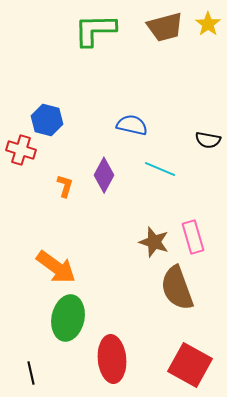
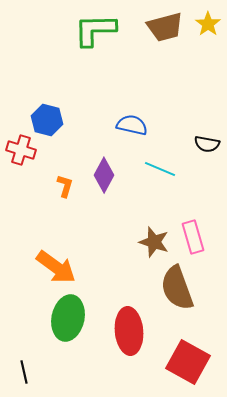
black semicircle: moved 1 px left, 4 px down
red ellipse: moved 17 px right, 28 px up
red square: moved 2 px left, 3 px up
black line: moved 7 px left, 1 px up
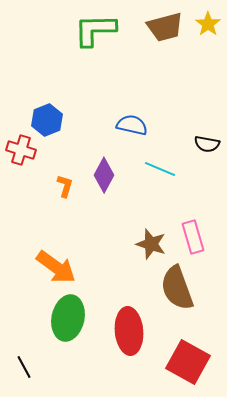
blue hexagon: rotated 24 degrees clockwise
brown star: moved 3 px left, 2 px down
black line: moved 5 px up; rotated 15 degrees counterclockwise
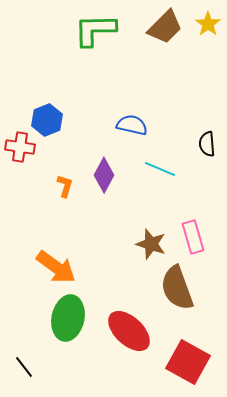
brown trapezoid: rotated 30 degrees counterclockwise
black semicircle: rotated 75 degrees clockwise
red cross: moved 1 px left, 3 px up; rotated 8 degrees counterclockwise
red ellipse: rotated 42 degrees counterclockwise
black line: rotated 10 degrees counterclockwise
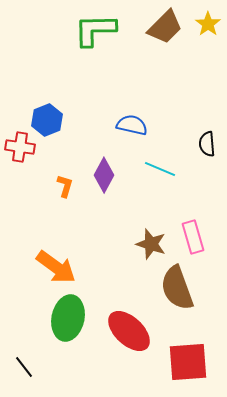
red square: rotated 33 degrees counterclockwise
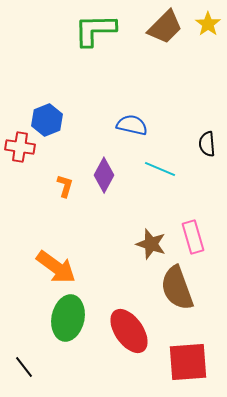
red ellipse: rotated 12 degrees clockwise
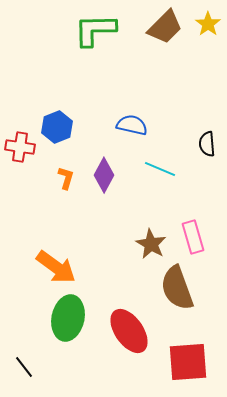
blue hexagon: moved 10 px right, 7 px down
orange L-shape: moved 1 px right, 8 px up
brown star: rotated 12 degrees clockwise
